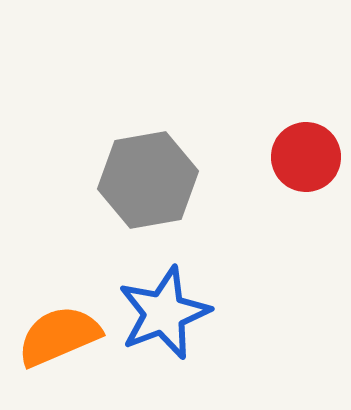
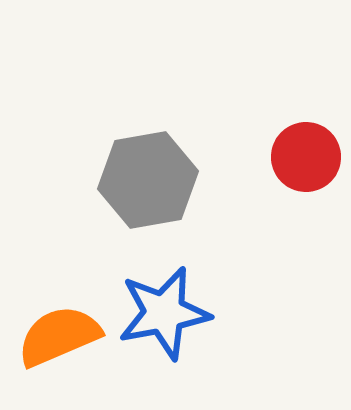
blue star: rotated 10 degrees clockwise
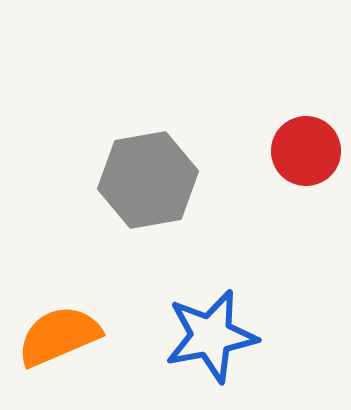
red circle: moved 6 px up
blue star: moved 47 px right, 23 px down
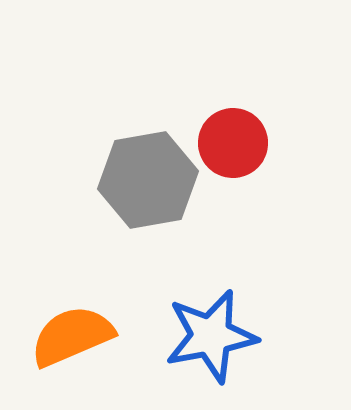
red circle: moved 73 px left, 8 px up
orange semicircle: moved 13 px right
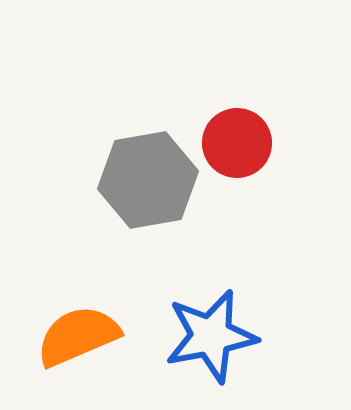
red circle: moved 4 px right
orange semicircle: moved 6 px right
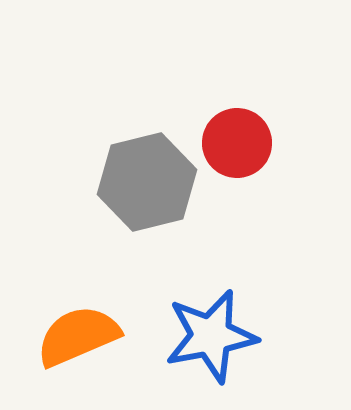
gray hexagon: moved 1 px left, 2 px down; rotated 4 degrees counterclockwise
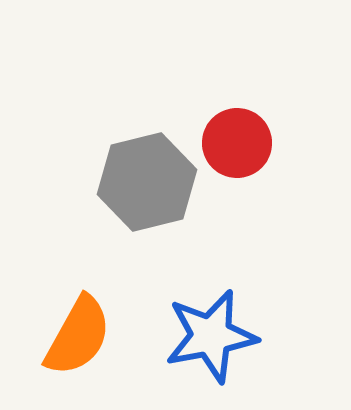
orange semicircle: rotated 142 degrees clockwise
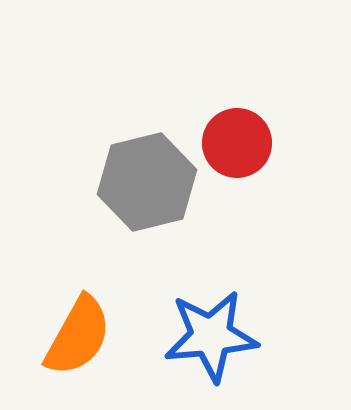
blue star: rotated 6 degrees clockwise
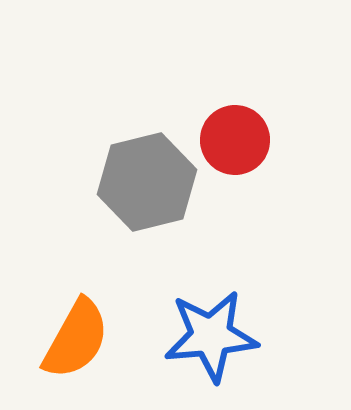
red circle: moved 2 px left, 3 px up
orange semicircle: moved 2 px left, 3 px down
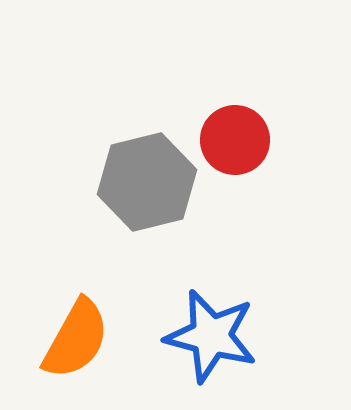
blue star: rotated 20 degrees clockwise
